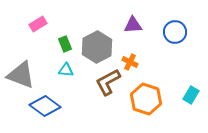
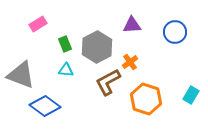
purple triangle: moved 1 px left
orange cross: rotated 28 degrees clockwise
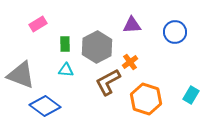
green rectangle: rotated 21 degrees clockwise
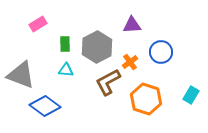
blue circle: moved 14 px left, 20 px down
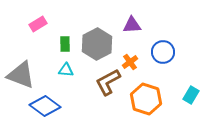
gray hexagon: moved 3 px up
blue circle: moved 2 px right
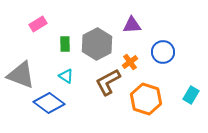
cyan triangle: moved 6 px down; rotated 28 degrees clockwise
blue diamond: moved 4 px right, 3 px up
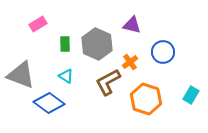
purple triangle: rotated 18 degrees clockwise
gray hexagon: rotated 8 degrees counterclockwise
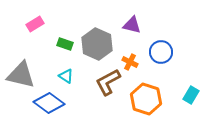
pink rectangle: moved 3 px left
green rectangle: rotated 70 degrees counterclockwise
blue circle: moved 2 px left
orange cross: rotated 28 degrees counterclockwise
gray triangle: rotated 8 degrees counterclockwise
